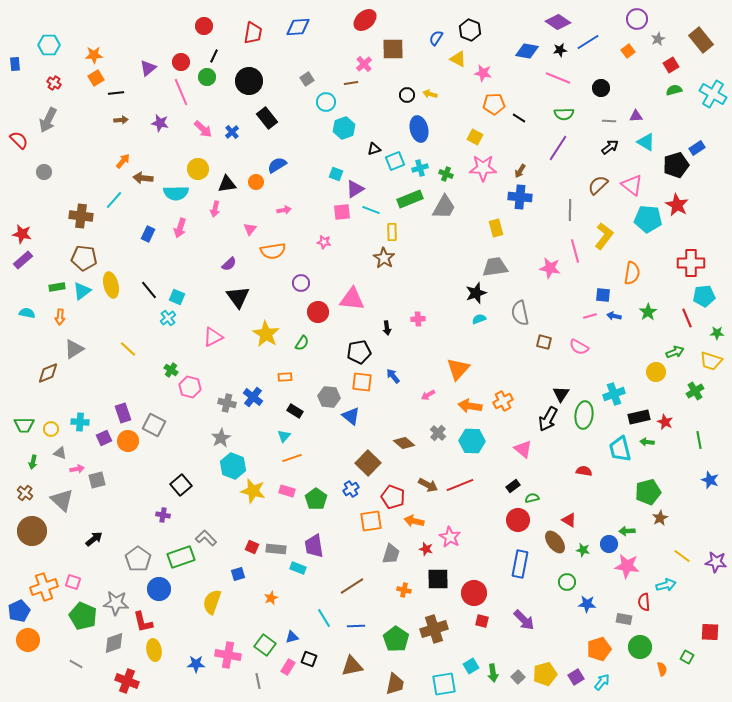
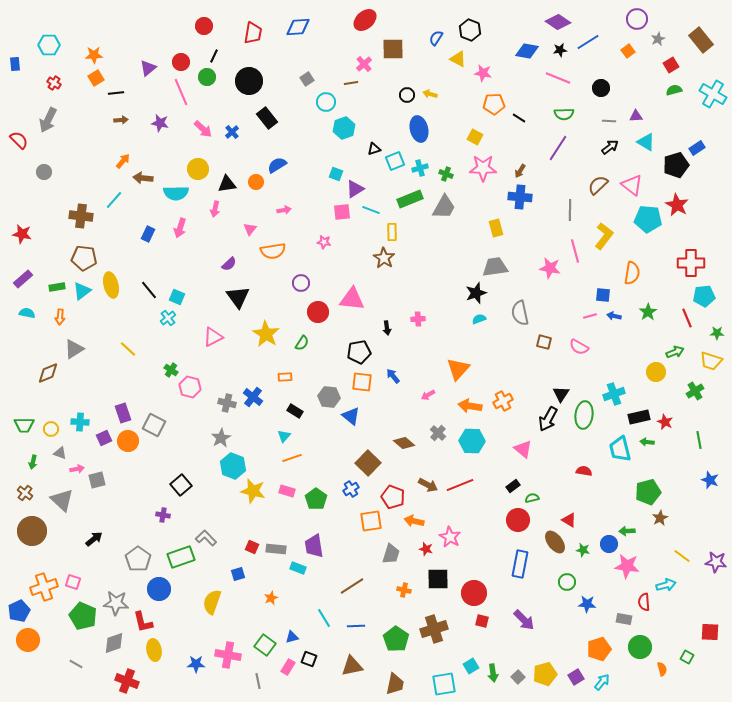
purple rectangle at (23, 260): moved 19 px down
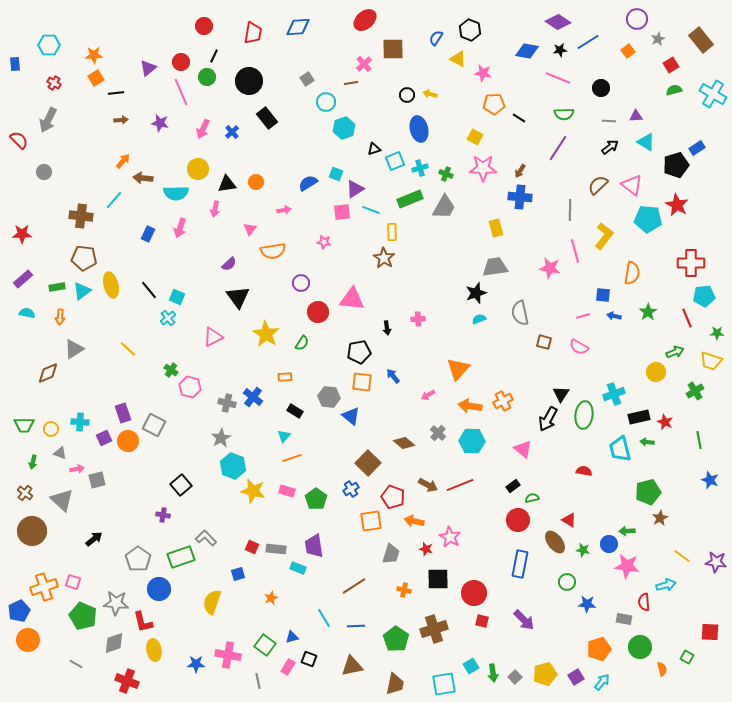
pink arrow at (203, 129): rotated 72 degrees clockwise
blue semicircle at (277, 165): moved 31 px right, 18 px down
red star at (22, 234): rotated 12 degrees counterclockwise
pink line at (590, 316): moved 7 px left
brown line at (352, 586): moved 2 px right
gray square at (518, 677): moved 3 px left
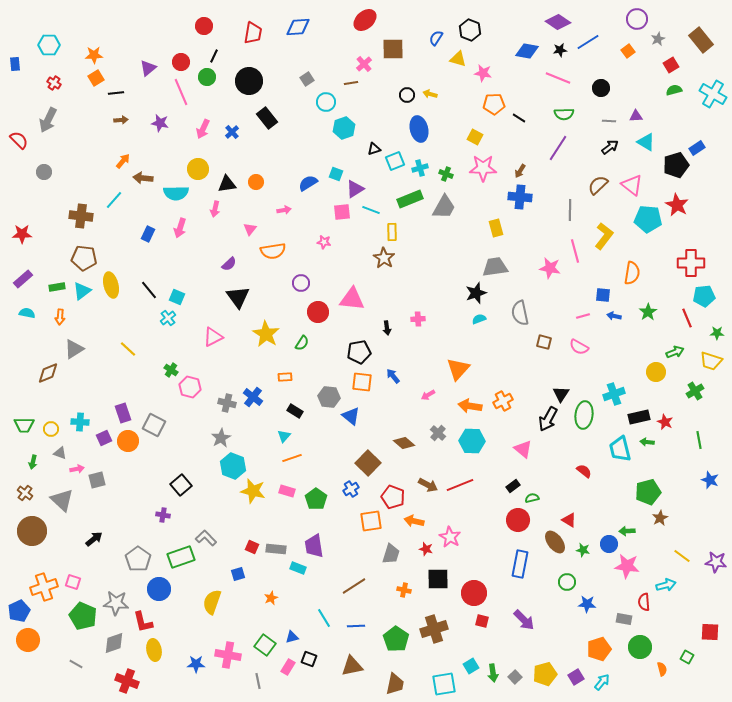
yellow triangle at (458, 59): rotated 12 degrees counterclockwise
red semicircle at (584, 471): rotated 28 degrees clockwise
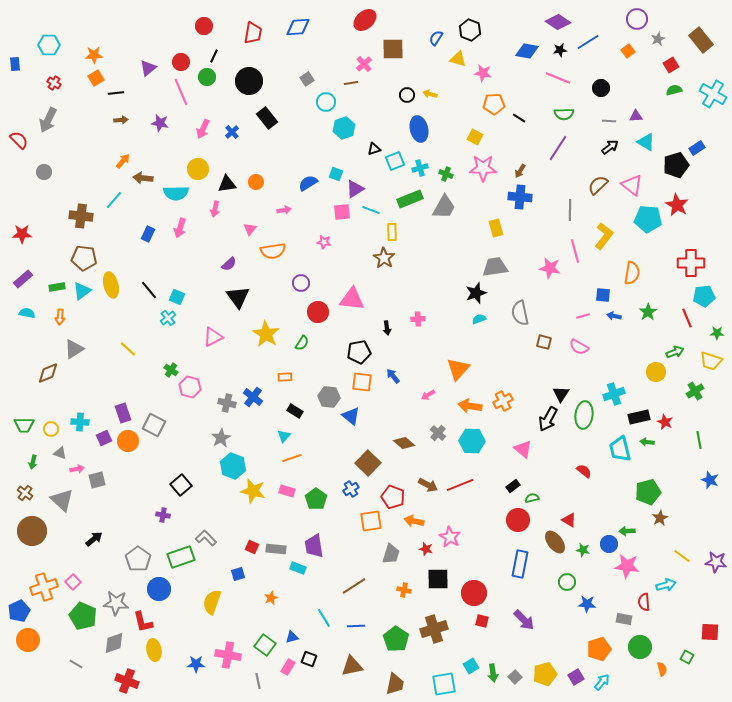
pink square at (73, 582): rotated 28 degrees clockwise
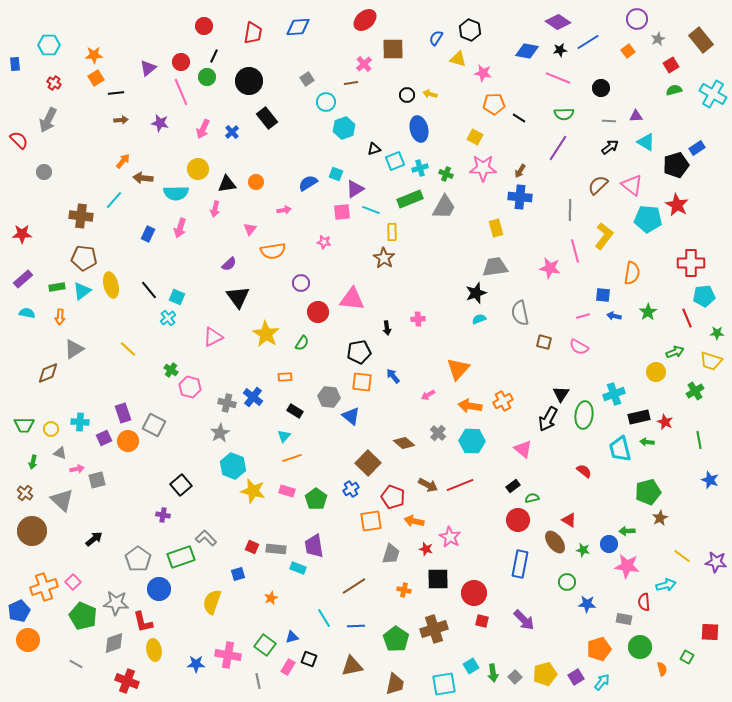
gray star at (221, 438): moved 1 px left, 5 px up
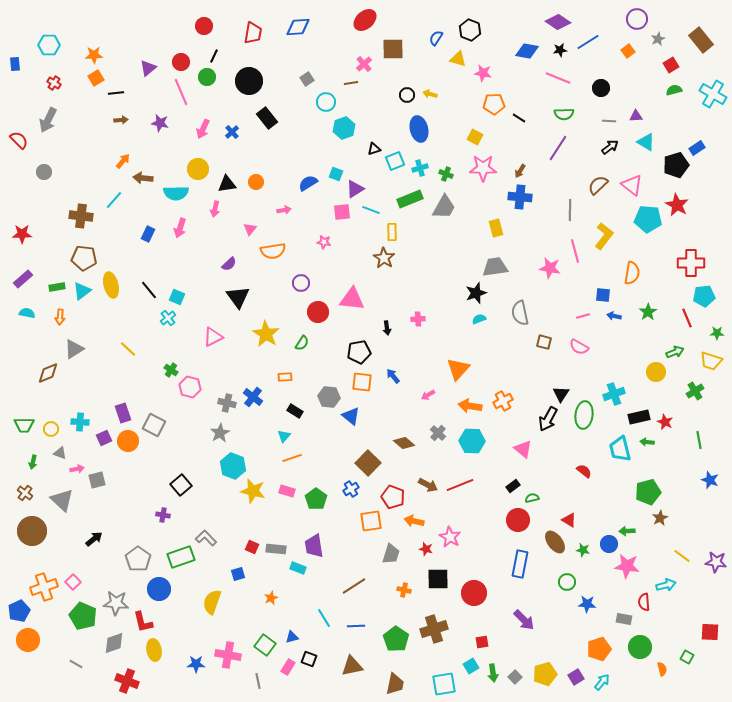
red square at (482, 621): moved 21 px down; rotated 24 degrees counterclockwise
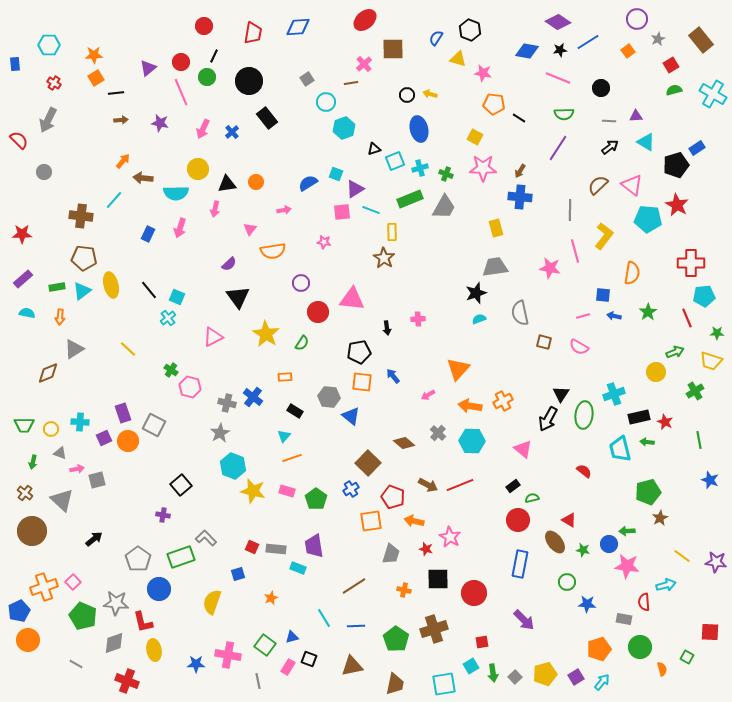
orange pentagon at (494, 104): rotated 10 degrees clockwise
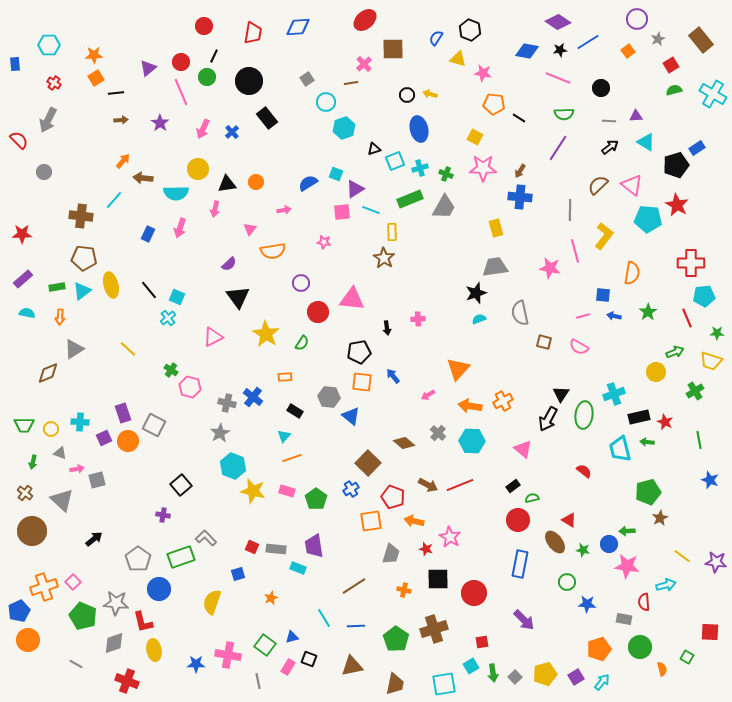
purple star at (160, 123): rotated 24 degrees clockwise
